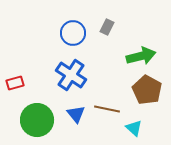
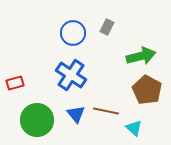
brown line: moved 1 px left, 2 px down
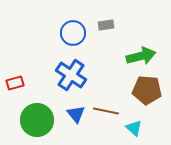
gray rectangle: moved 1 px left, 2 px up; rotated 56 degrees clockwise
brown pentagon: rotated 24 degrees counterclockwise
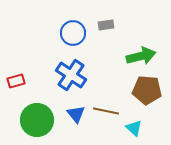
red rectangle: moved 1 px right, 2 px up
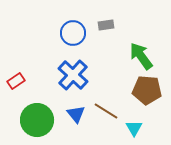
green arrow: rotated 112 degrees counterclockwise
blue cross: moved 2 px right; rotated 8 degrees clockwise
red rectangle: rotated 18 degrees counterclockwise
brown line: rotated 20 degrees clockwise
cyan triangle: rotated 18 degrees clockwise
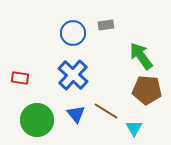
red rectangle: moved 4 px right, 3 px up; rotated 42 degrees clockwise
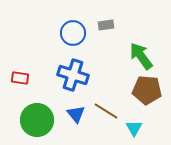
blue cross: rotated 24 degrees counterclockwise
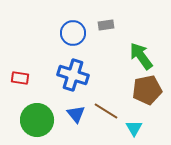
brown pentagon: rotated 16 degrees counterclockwise
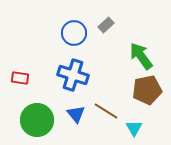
gray rectangle: rotated 35 degrees counterclockwise
blue circle: moved 1 px right
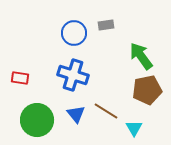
gray rectangle: rotated 35 degrees clockwise
